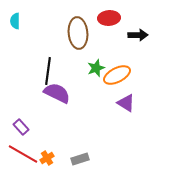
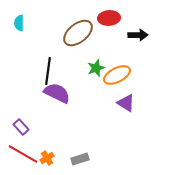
cyan semicircle: moved 4 px right, 2 px down
brown ellipse: rotated 56 degrees clockwise
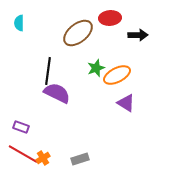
red ellipse: moved 1 px right
purple rectangle: rotated 28 degrees counterclockwise
orange cross: moved 4 px left
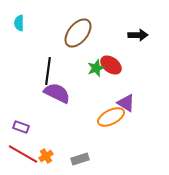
red ellipse: moved 1 px right, 47 px down; rotated 40 degrees clockwise
brown ellipse: rotated 12 degrees counterclockwise
orange ellipse: moved 6 px left, 42 px down
orange cross: moved 3 px right, 2 px up
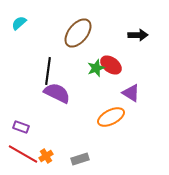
cyan semicircle: rotated 49 degrees clockwise
purple triangle: moved 5 px right, 10 px up
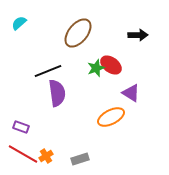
black line: rotated 60 degrees clockwise
purple semicircle: rotated 56 degrees clockwise
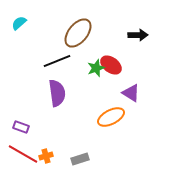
black line: moved 9 px right, 10 px up
orange cross: rotated 16 degrees clockwise
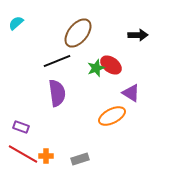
cyan semicircle: moved 3 px left
orange ellipse: moved 1 px right, 1 px up
orange cross: rotated 16 degrees clockwise
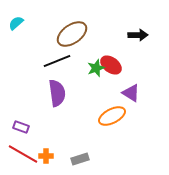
brown ellipse: moved 6 px left, 1 px down; rotated 16 degrees clockwise
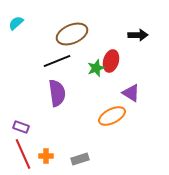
brown ellipse: rotated 12 degrees clockwise
red ellipse: moved 4 px up; rotated 70 degrees clockwise
red line: rotated 36 degrees clockwise
